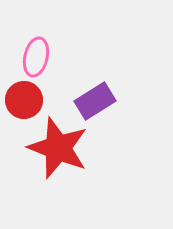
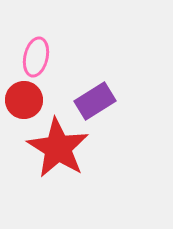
red star: rotated 10 degrees clockwise
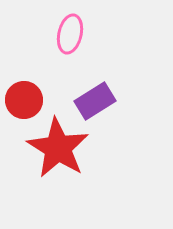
pink ellipse: moved 34 px right, 23 px up
